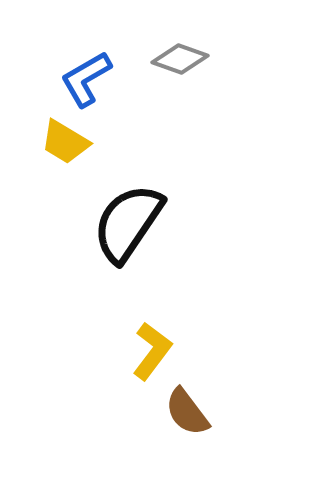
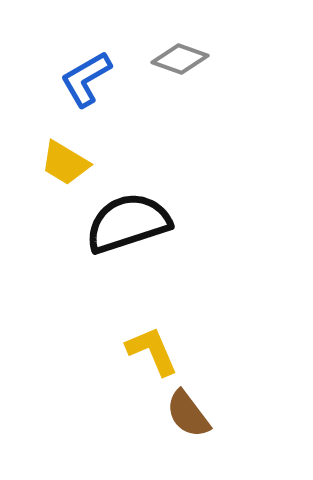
yellow trapezoid: moved 21 px down
black semicircle: rotated 38 degrees clockwise
yellow L-shape: rotated 60 degrees counterclockwise
brown semicircle: moved 1 px right, 2 px down
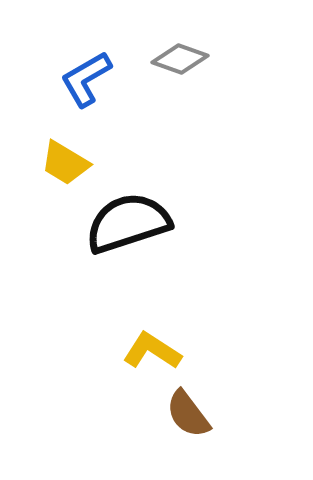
yellow L-shape: rotated 34 degrees counterclockwise
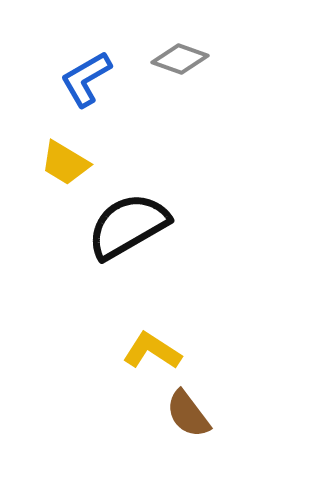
black semicircle: moved 3 px down; rotated 12 degrees counterclockwise
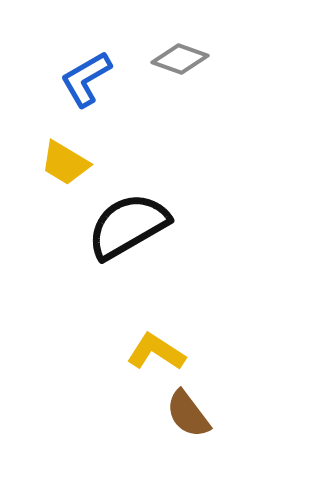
yellow L-shape: moved 4 px right, 1 px down
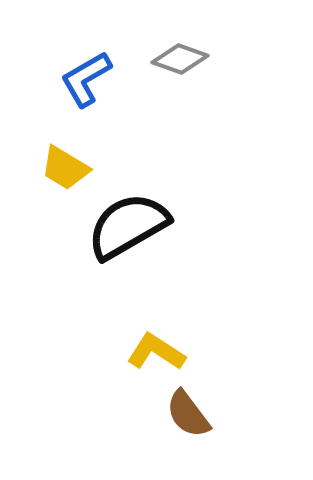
yellow trapezoid: moved 5 px down
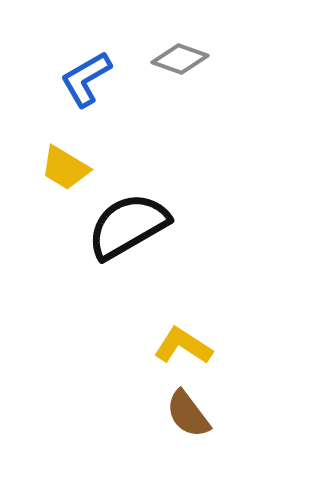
yellow L-shape: moved 27 px right, 6 px up
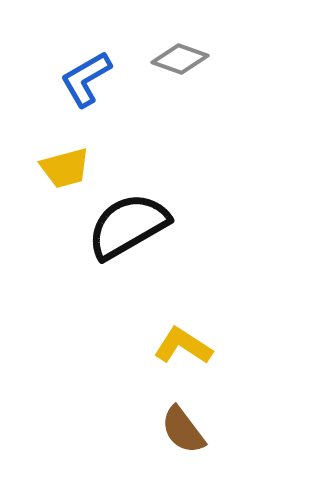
yellow trapezoid: rotated 46 degrees counterclockwise
brown semicircle: moved 5 px left, 16 px down
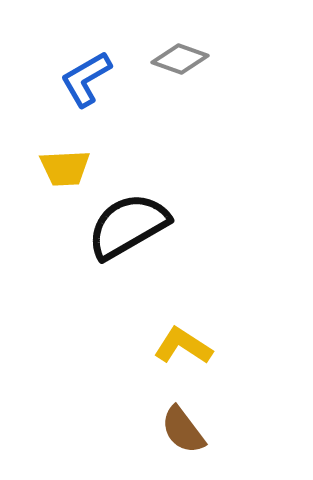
yellow trapezoid: rotated 12 degrees clockwise
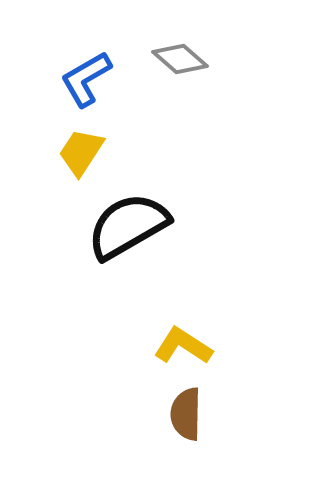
gray diamond: rotated 22 degrees clockwise
yellow trapezoid: moved 16 px right, 16 px up; rotated 126 degrees clockwise
brown semicircle: moved 3 px right, 16 px up; rotated 38 degrees clockwise
